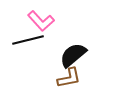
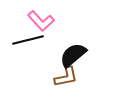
brown L-shape: moved 3 px left, 1 px up
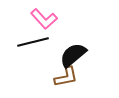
pink L-shape: moved 3 px right, 2 px up
black line: moved 5 px right, 2 px down
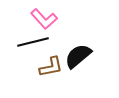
black semicircle: moved 5 px right, 1 px down
brown L-shape: moved 15 px left, 10 px up
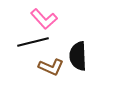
black semicircle: rotated 52 degrees counterclockwise
brown L-shape: rotated 35 degrees clockwise
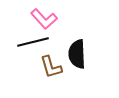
black semicircle: moved 1 px left, 2 px up
brown L-shape: rotated 50 degrees clockwise
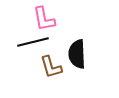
pink L-shape: rotated 32 degrees clockwise
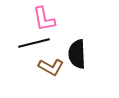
black line: moved 1 px right, 1 px down
brown L-shape: rotated 45 degrees counterclockwise
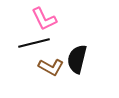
pink L-shape: rotated 16 degrees counterclockwise
black semicircle: moved 5 px down; rotated 16 degrees clockwise
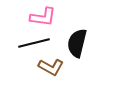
pink L-shape: moved 1 px left, 2 px up; rotated 56 degrees counterclockwise
black semicircle: moved 16 px up
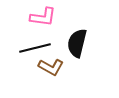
black line: moved 1 px right, 5 px down
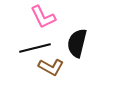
pink L-shape: rotated 56 degrees clockwise
